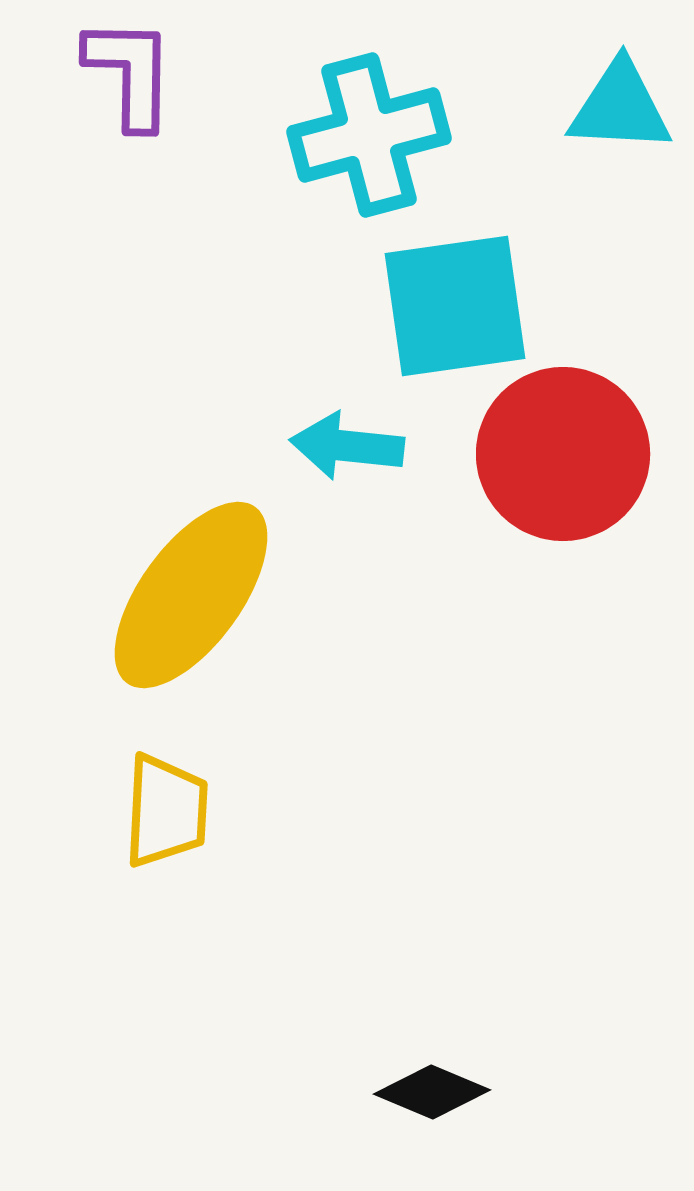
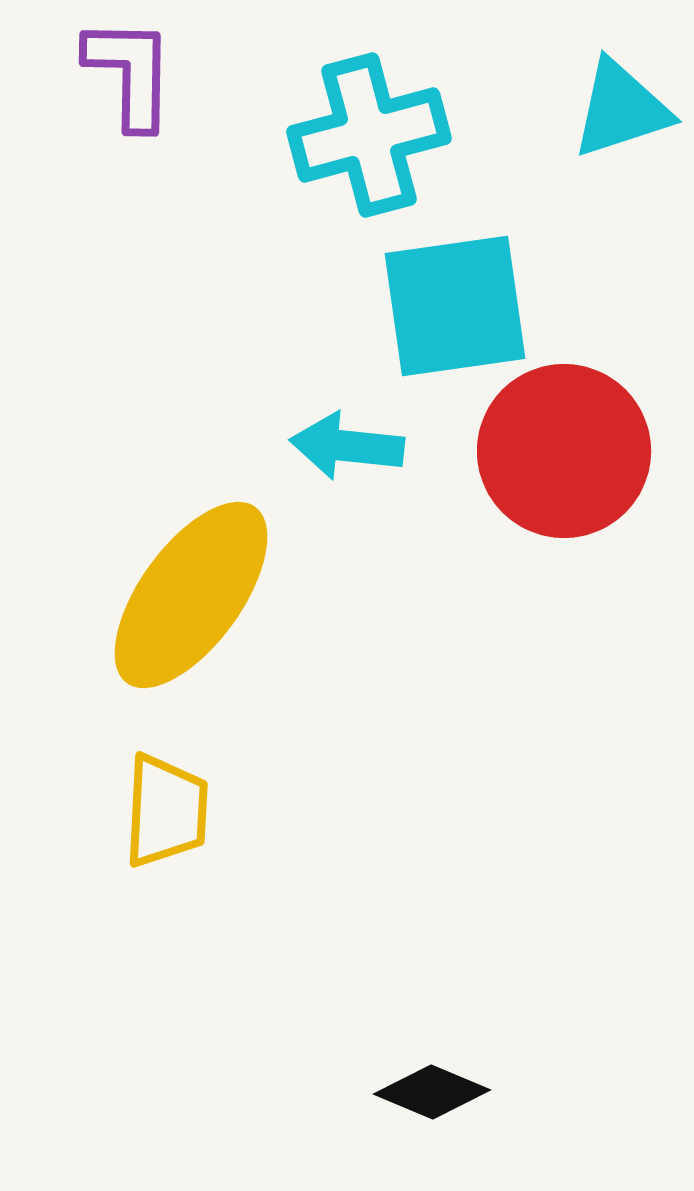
cyan triangle: moved 1 px right, 2 px down; rotated 21 degrees counterclockwise
red circle: moved 1 px right, 3 px up
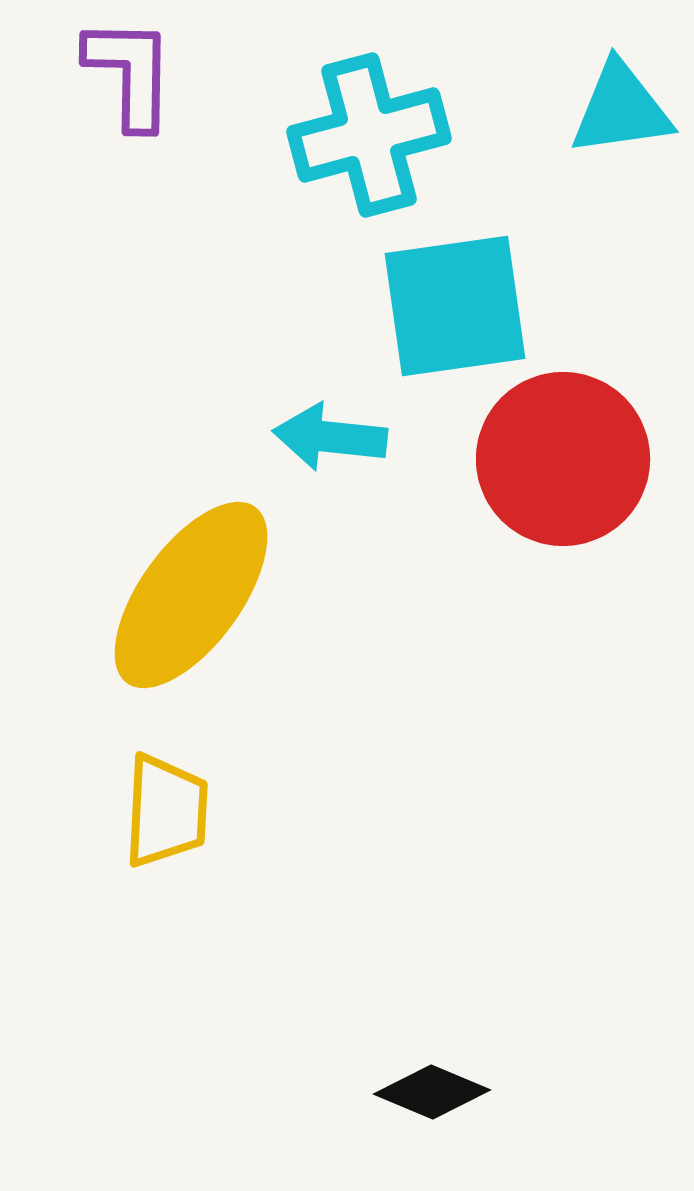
cyan triangle: rotated 10 degrees clockwise
cyan arrow: moved 17 px left, 9 px up
red circle: moved 1 px left, 8 px down
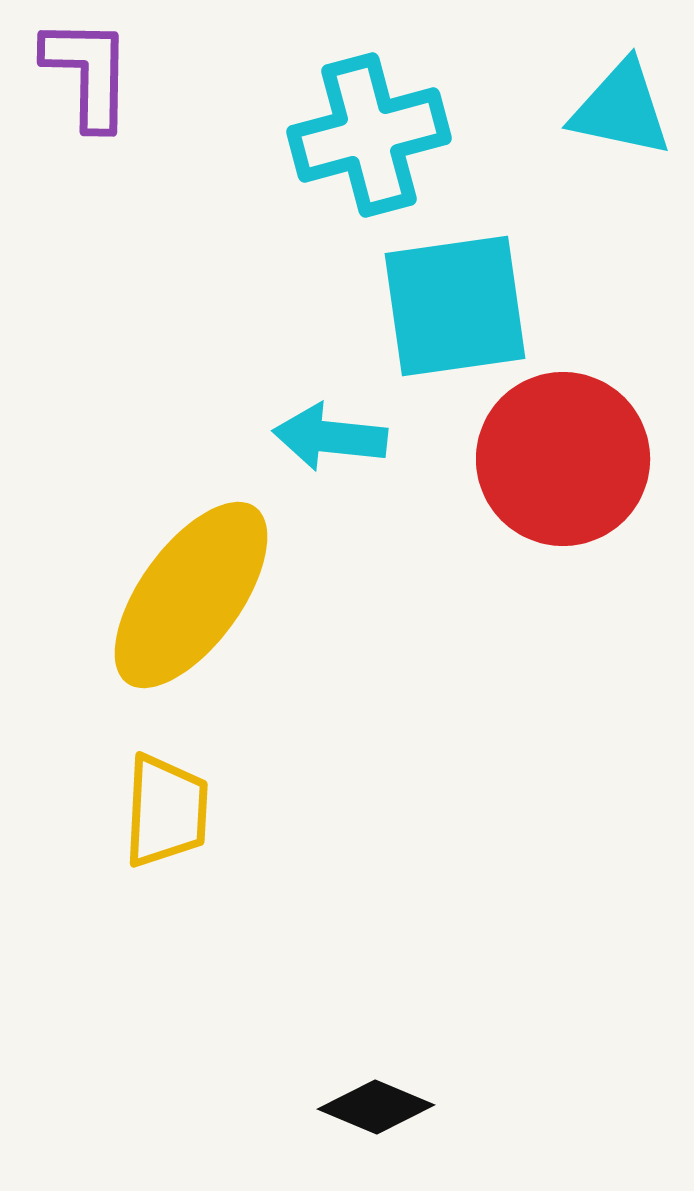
purple L-shape: moved 42 px left
cyan triangle: rotated 20 degrees clockwise
black diamond: moved 56 px left, 15 px down
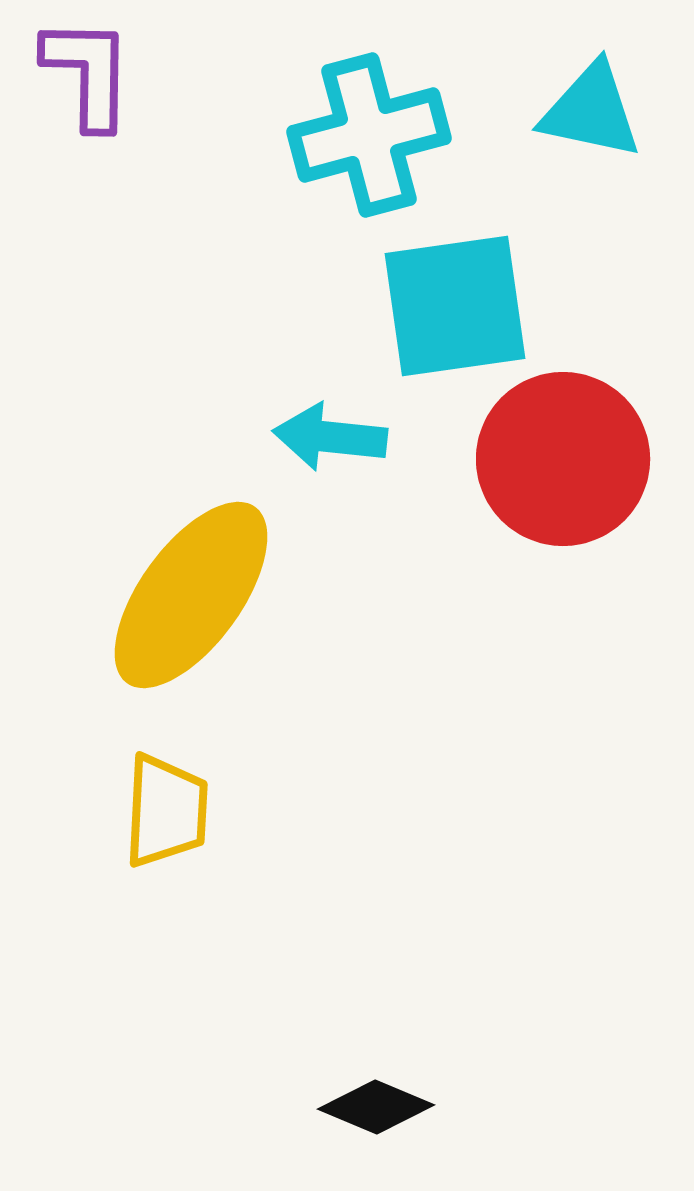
cyan triangle: moved 30 px left, 2 px down
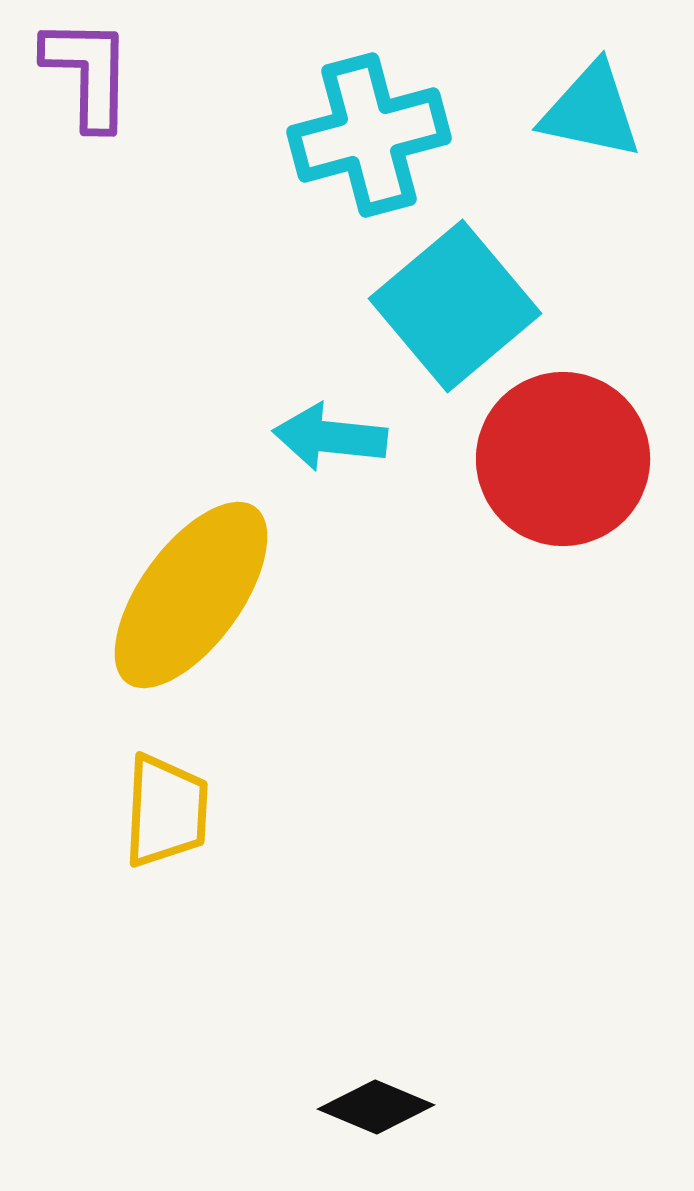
cyan square: rotated 32 degrees counterclockwise
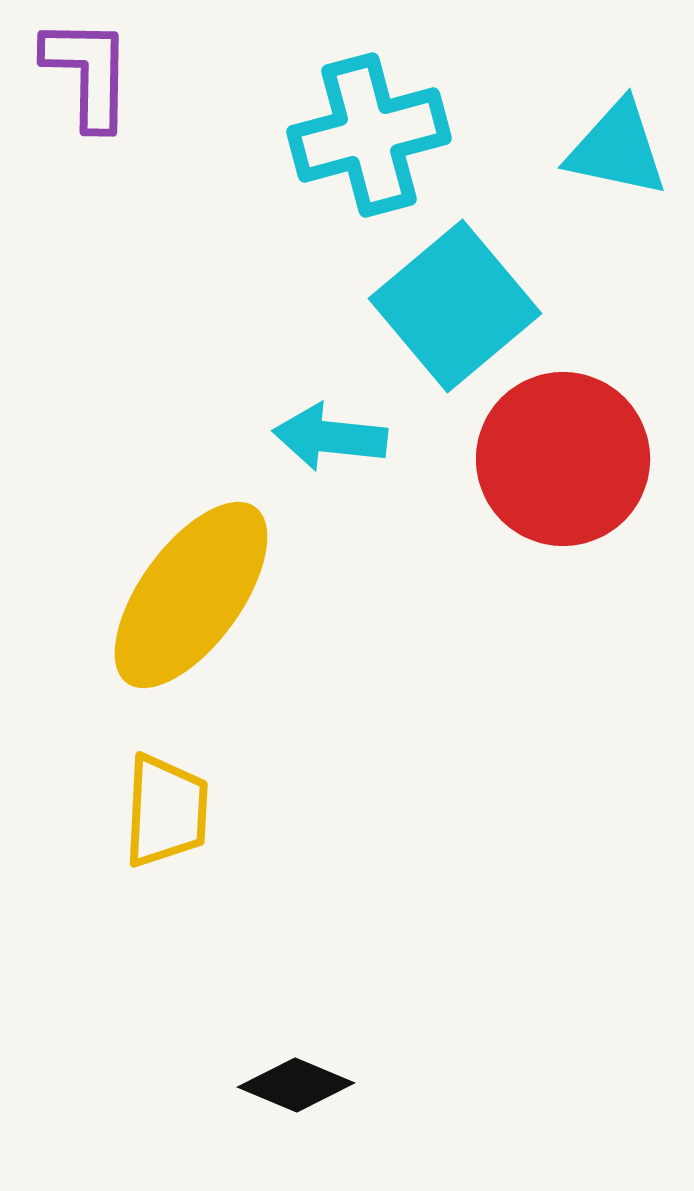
cyan triangle: moved 26 px right, 38 px down
black diamond: moved 80 px left, 22 px up
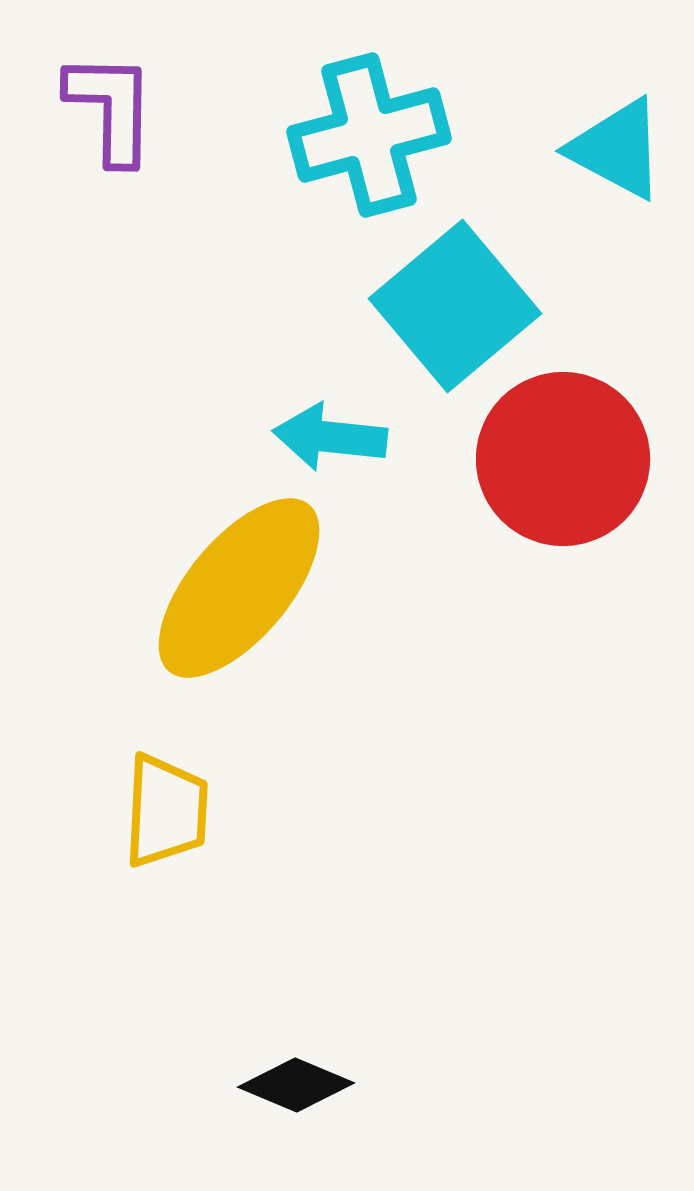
purple L-shape: moved 23 px right, 35 px down
cyan triangle: rotated 16 degrees clockwise
yellow ellipse: moved 48 px right, 7 px up; rotated 4 degrees clockwise
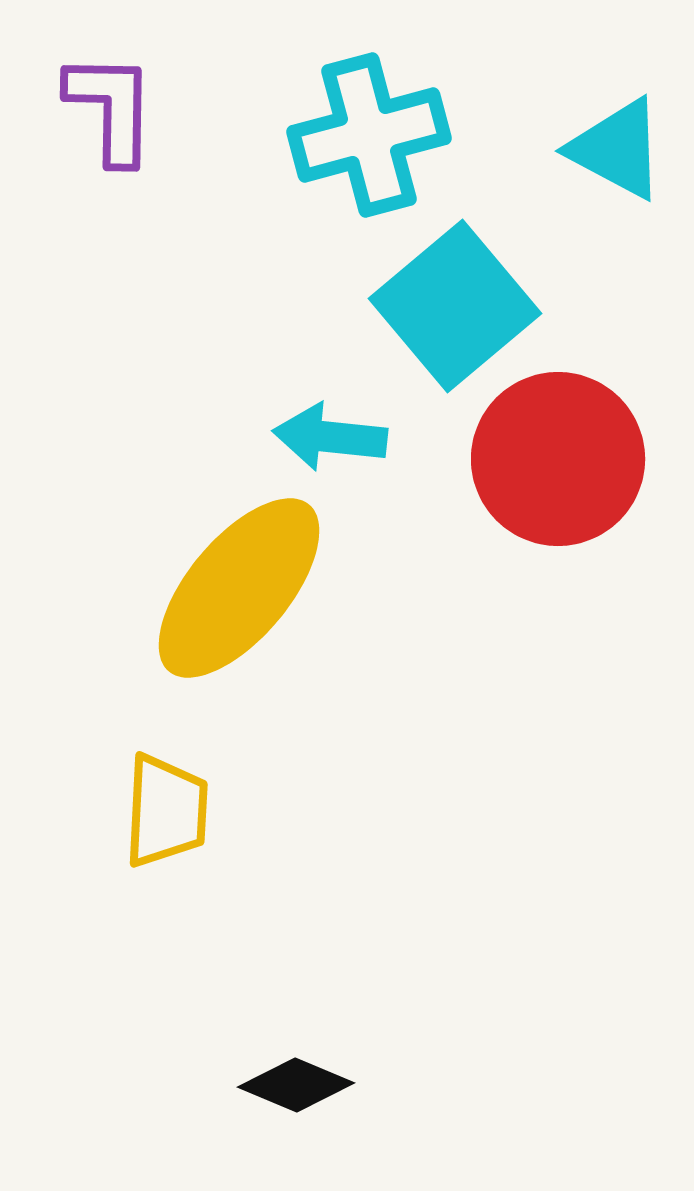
red circle: moved 5 px left
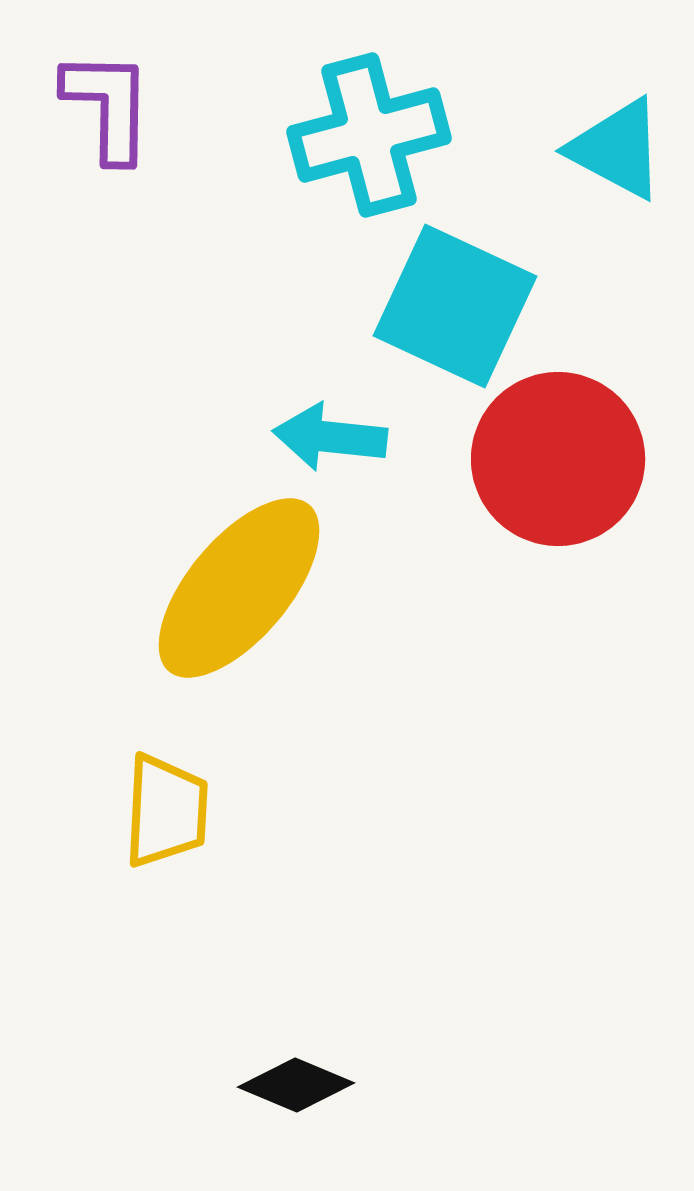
purple L-shape: moved 3 px left, 2 px up
cyan square: rotated 25 degrees counterclockwise
